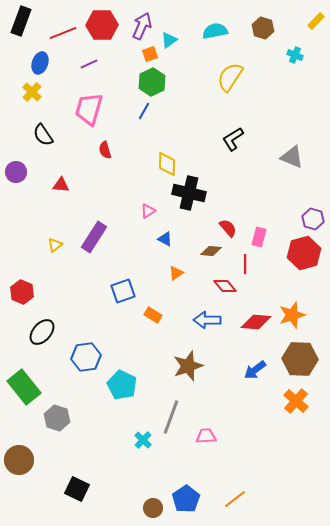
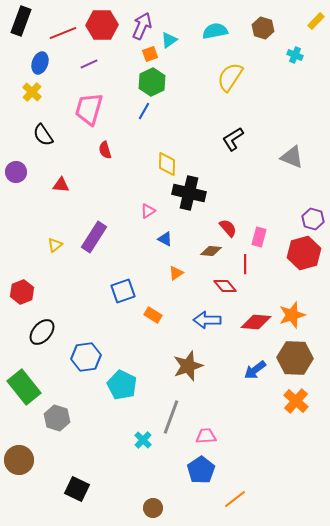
red hexagon at (22, 292): rotated 15 degrees clockwise
brown hexagon at (300, 359): moved 5 px left, 1 px up
blue pentagon at (186, 499): moved 15 px right, 29 px up
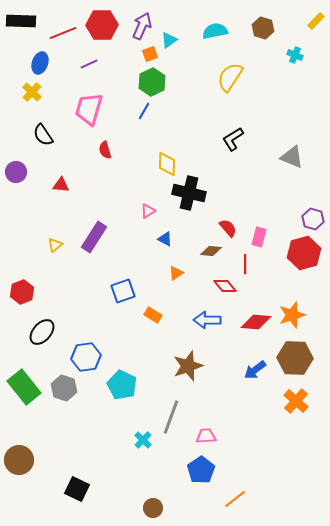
black rectangle at (21, 21): rotated 72 degrees clockwise
gray hexagon at (57, 418): moved 7 px right, 30 px up
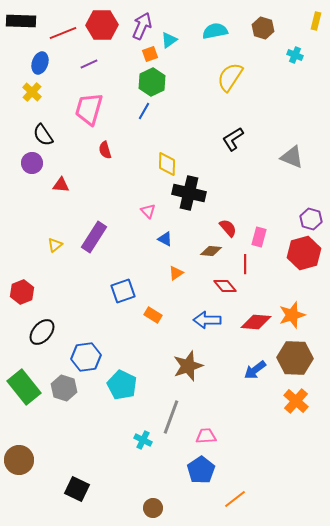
yellow rectangle at (316, 21): rotated 30 degrees counterclockwise
purple circle at (16, 172): moved 16 px right, 9 px up
pink triangle at (148, 211): rotated 42 degrees counterclockwise
purple hexagon at (313, 219): moved 2 px left
cyan cross at (143, 440): rotated 18 degrees counterclockwise
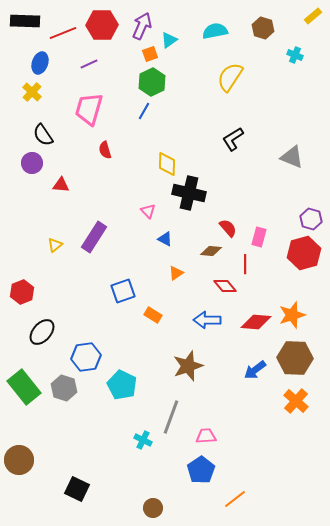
black rectangle at (21, 21): moved 4 px right
yellow rectangle at (316, 21): moved 3 px left, 5 px up; rotated 36 degrees clockwise
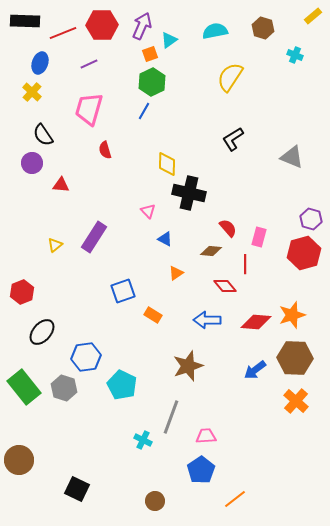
brown circle at (153, 508): moved 2 px right, 7 px up
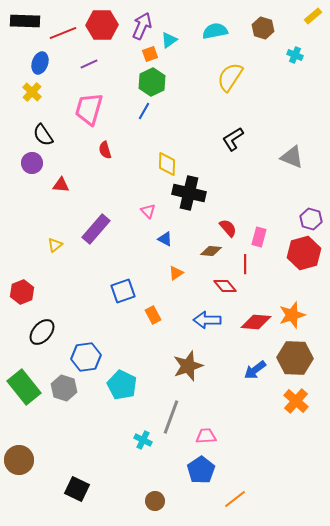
purple rectangle at (94, 237): moved 2 px right, 8 px up; rotated 8 degrees clockwise
orange rectangle at (153, 315): rotated 30 degrees clockwise
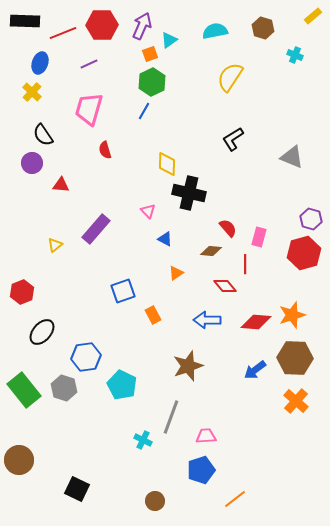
green rectangle at (24, 387): moved 3 px down
blue pentagon at (201, 470): rotated 16 degrees clockwise
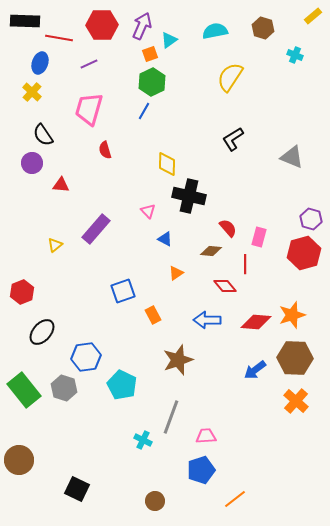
red line at (63, 33): moved 4 px left, 5 px down; rotated 32 degrees clockwise
black cross at (189, 193): moved 3 px down
brown star at (188, 366): moved 10 px left, 6 px up
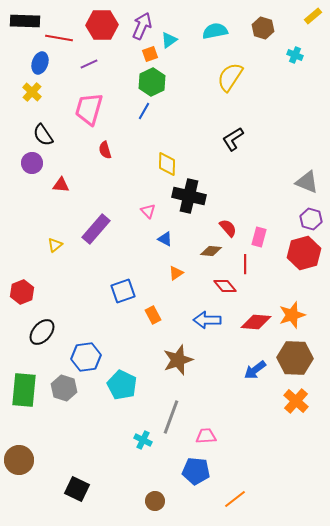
gray triangle at (292, 157): moved 15 px right, 25 px down
green rectangle at (24, 390): rotated 44 degrees clockwise
blue pentagon at (201, 470): moved 5 px left, 1 px down; rotated 24 degrees clockwise
